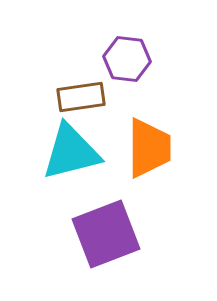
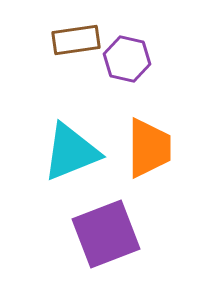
purple hexagon: rotated 6 degrees clockwise
brown rectangle: moved 5 px left, 57 px up
cyan triangle: rotated 8 degrees counterclockwise
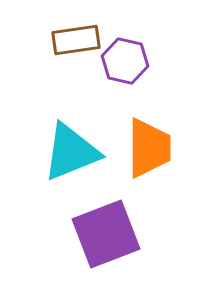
purple hexagon: moved 2 px left, 2 px down
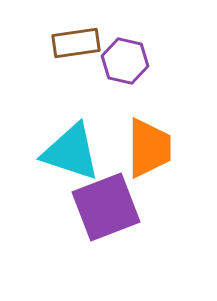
brown rectangle: moved 3 px down
cyan triangle: rotated 40 degrees clockwise
purple square: moved 27 px up
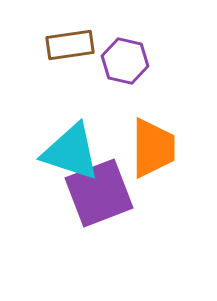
brown rectangle: moved 6 px left, 2 px down
orange trapezoid: moved 4 px right
purple square: moved 7 px left, 14 px up
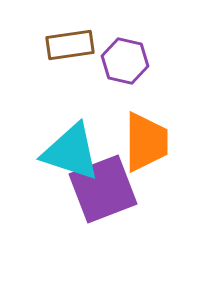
orange trapezoid: moved 7 px left, 6 px up
purple square: moved 4 px right, 4 px up
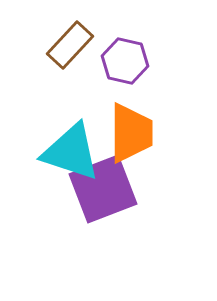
brown rectangle: rotated 39 degrees counterclockwise
orange trapezoid: moved 15 px left, 9 px up
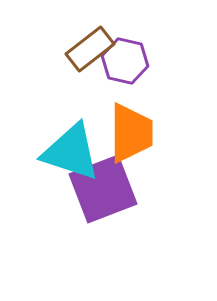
brown rectangle: moved 20 px right, 4 px down; rotated 9 degrees clockwise
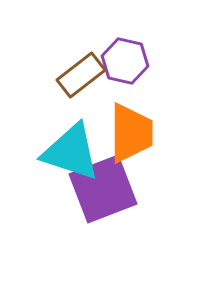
brown rectangle: moved 9 px left, 26 px down
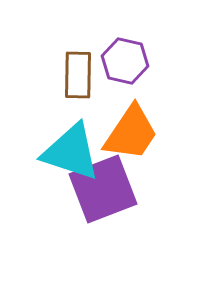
brown rectangle: moved 3 px left; rotated 51 degrees counterclockwise
orange trapezoid: rotated 34 degrees clockwise
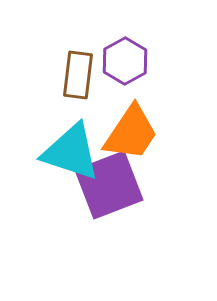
purple hexagon: rotated 18 degrees clockwise
brown rectangle: rotated 6 degrees clockwise
purple square: moved 6 px right, 4 px up
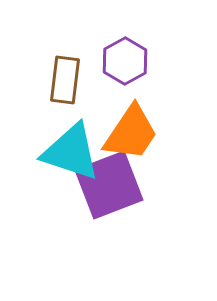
brown rectangle: moved 13 px left, 5 px down
